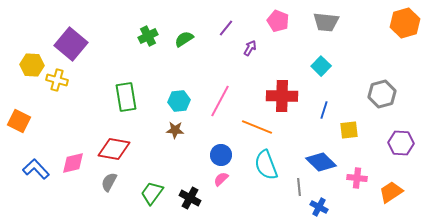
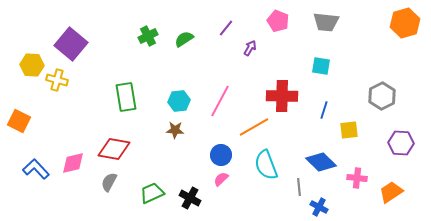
cyan square: rotated 36 degrees counterclockwise
gray hexagon: moved 2 px down; rotated 12 degrees counterclockwise
orange line: moved 3 px left; rotated 52 degrees counterclockwise
green trapezoid: rotated 30 degrees clockwise
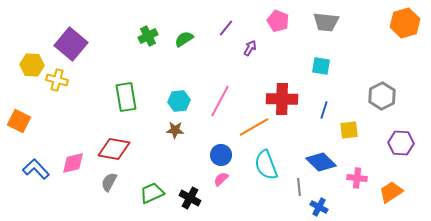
red cross: moved 3 px down
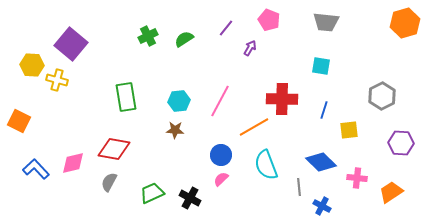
pink pentagon: moved 9 px left, 1 px up
blue cross: moved 3 px right, 1 px up
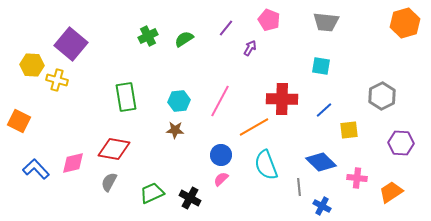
blue line: rotated 30 degrees clockwise
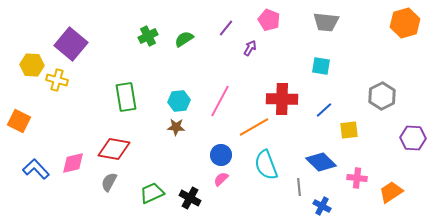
brown star: moved 1 px right, 3 px up
purple hexagon: moved 12 px right, 5 px up
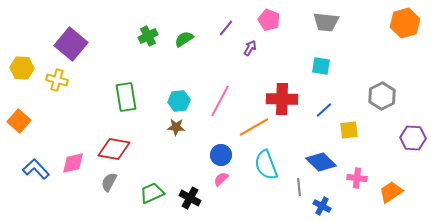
yellow hexagon: moved 10 px left, 3 px down
orange square: rotated 15 degrees clockwise
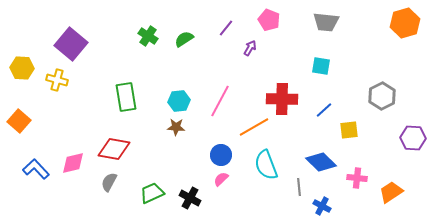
green cross: rotated 30 degrees counterclockwise
